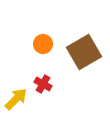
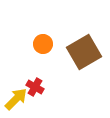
red cross: moved 8 px left, 3 px down
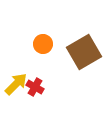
yellow arrow: moved 15 px up
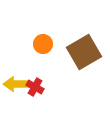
yellow arrow: rotated 135 degrees counterclockwise
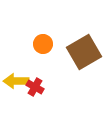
yellow arrow: moved 3 px up
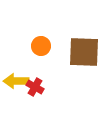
orange circle: moved 2 px left, 2 px down
brown square: rotated 32 degrees clockwise
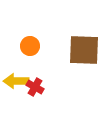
orange circle: moved 11 px left
brown square: moved 2 px up
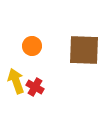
orange circle: moved 2 px right
yellow arrow: rotated 70 degrees clockwise
